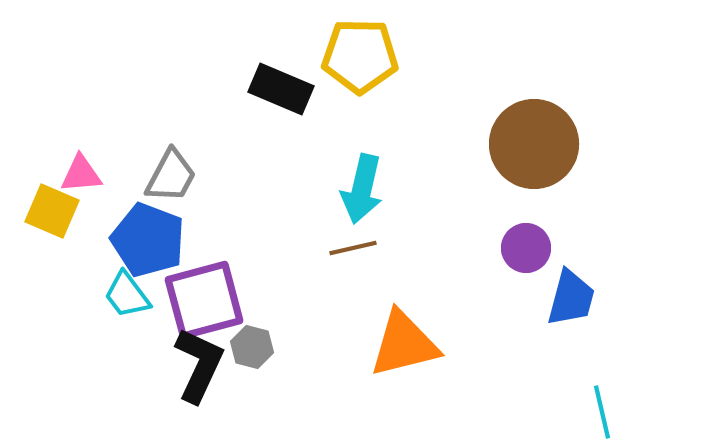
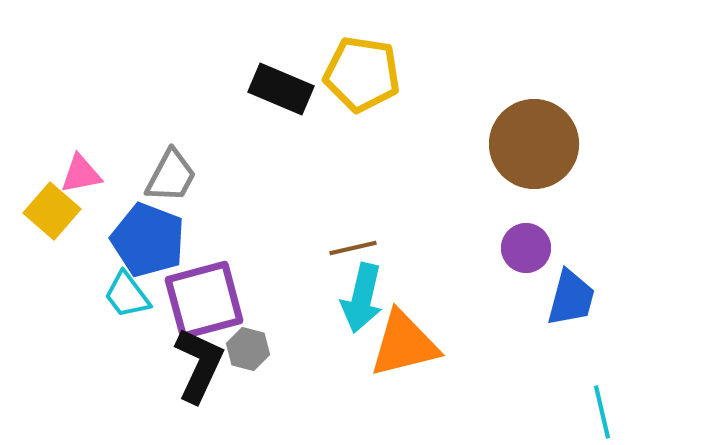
yellow pentagon: moved 2 px right, 18 px down; rotated 8 degrees clockwise
pink triangle: rotated 6 degrees counterclockwise
cyan arrow: moved 109 px down
yellow square: rotated 18 degrees clockwise
gray hexagon: moved 4 px left, 2 px down
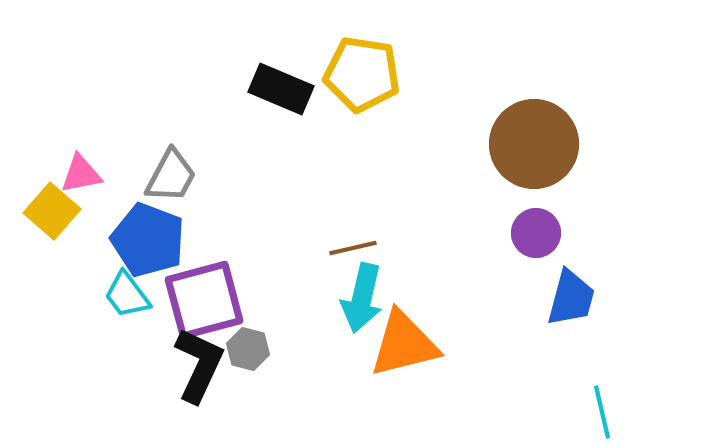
purple circle: moved 10 px right, 15 px up
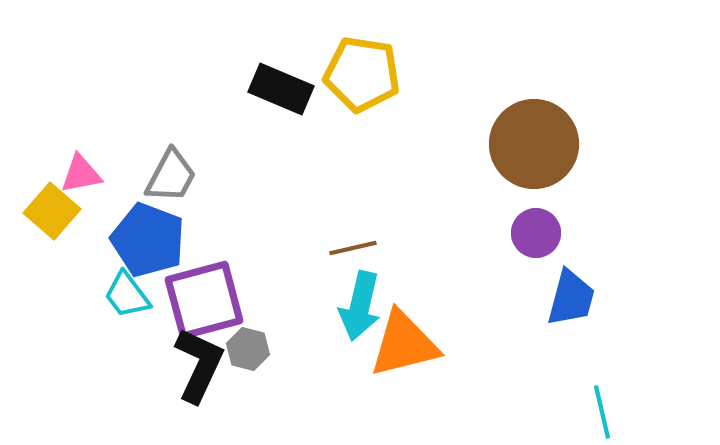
cyan arrow: moved 2 px left, 8 px down
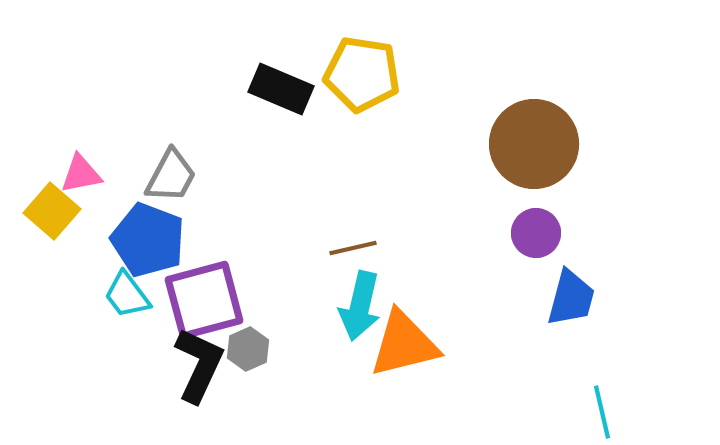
gray hexagon: rotated 21 degrees clockwise
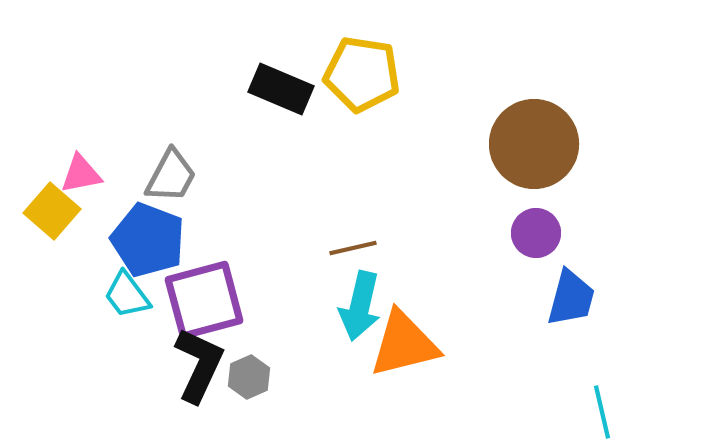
gray hexagon: moved 1 px right, 28 px down
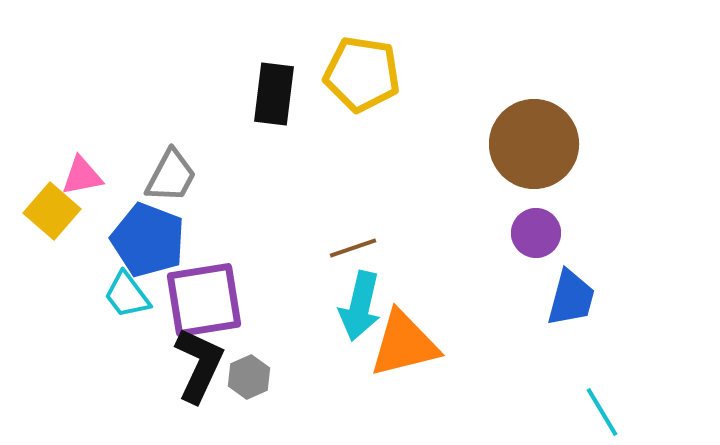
black rectangle: moved 7 px left, 5 px down; rotated 74 degrees clockwise
pink triangle: moved 1 px right, 2 px down
brown line: rotated 6 degrees counterclockwise
purple square: rotated 6 degrees clockwise
cyan line: rotated 18 degrees counterclockwise
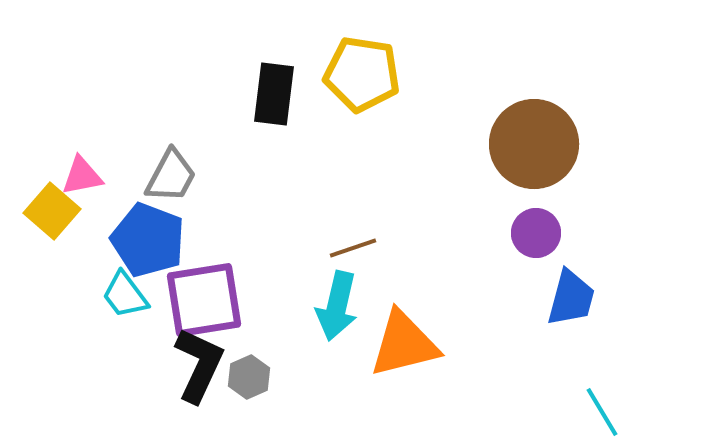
cyan trapezoid: moved 2 px left
cyan arrow: moved 23 px left
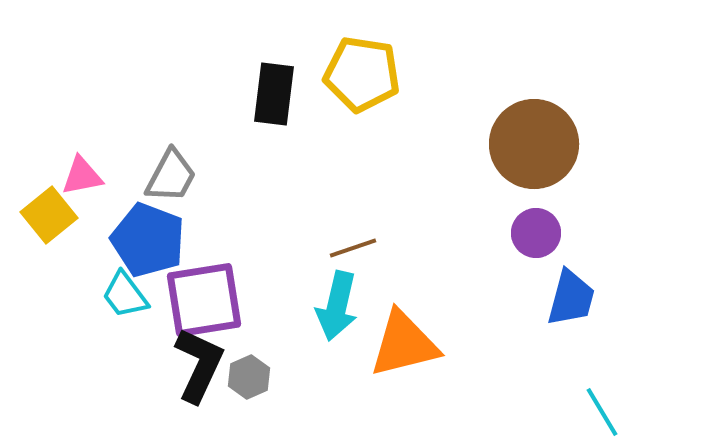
yellow square: moved 3 px left, 4 px down; rotated 10 degrees clockwise
